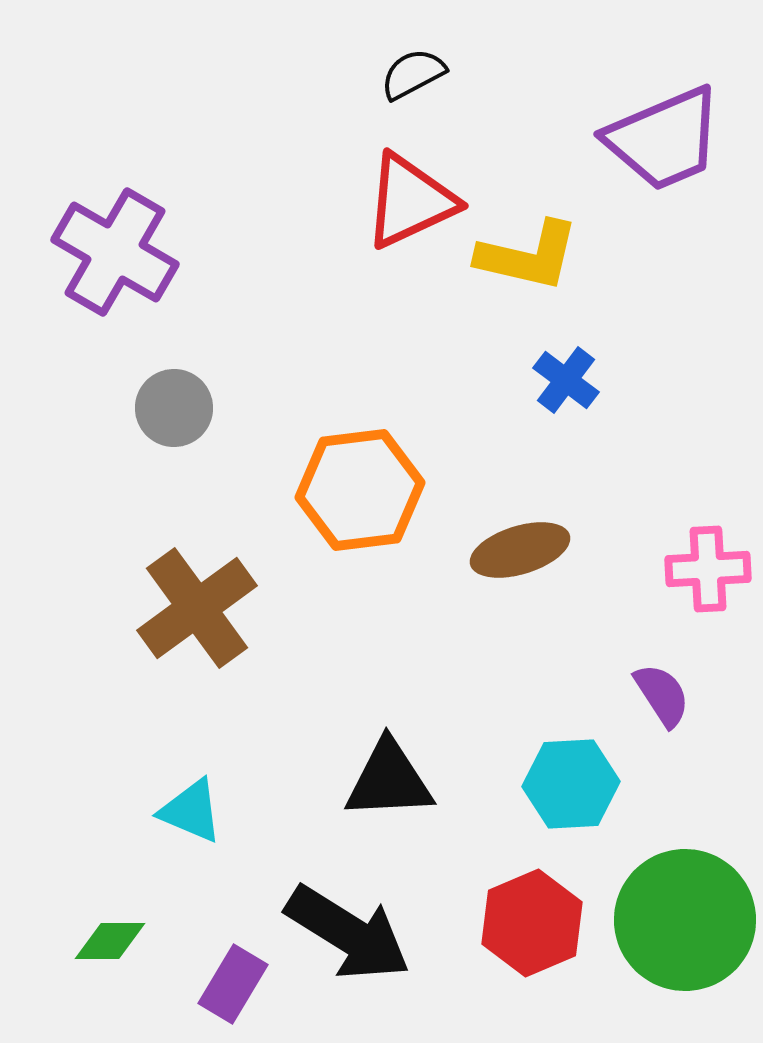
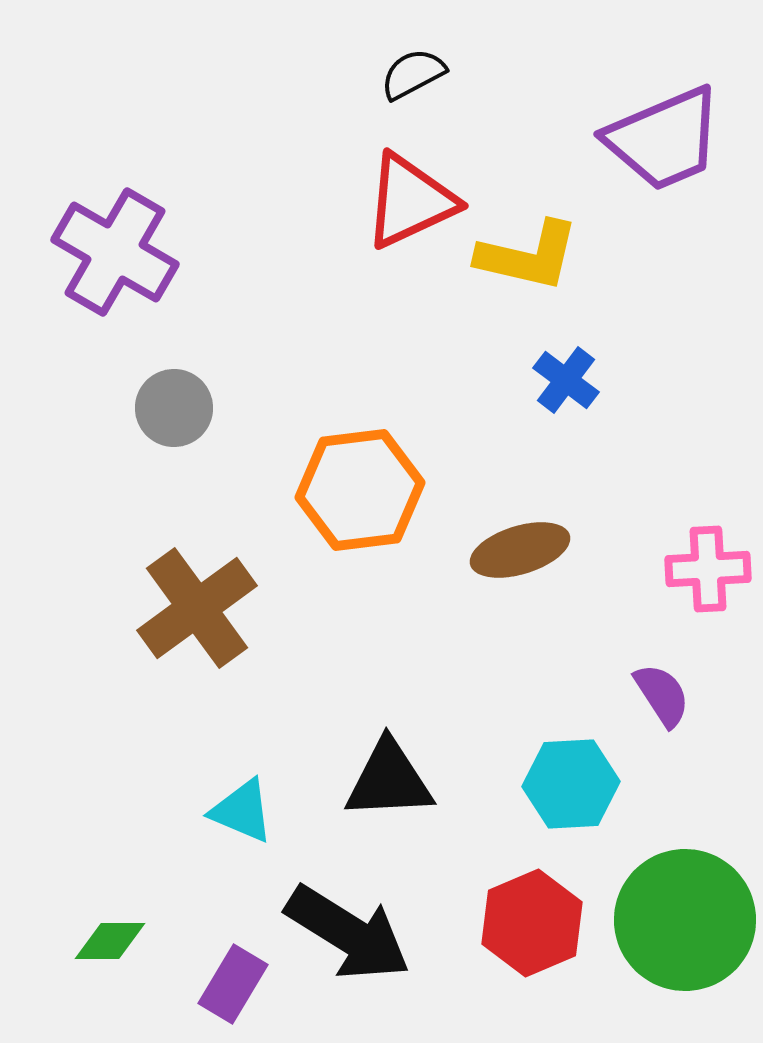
cyan triangle: moved 51 px right
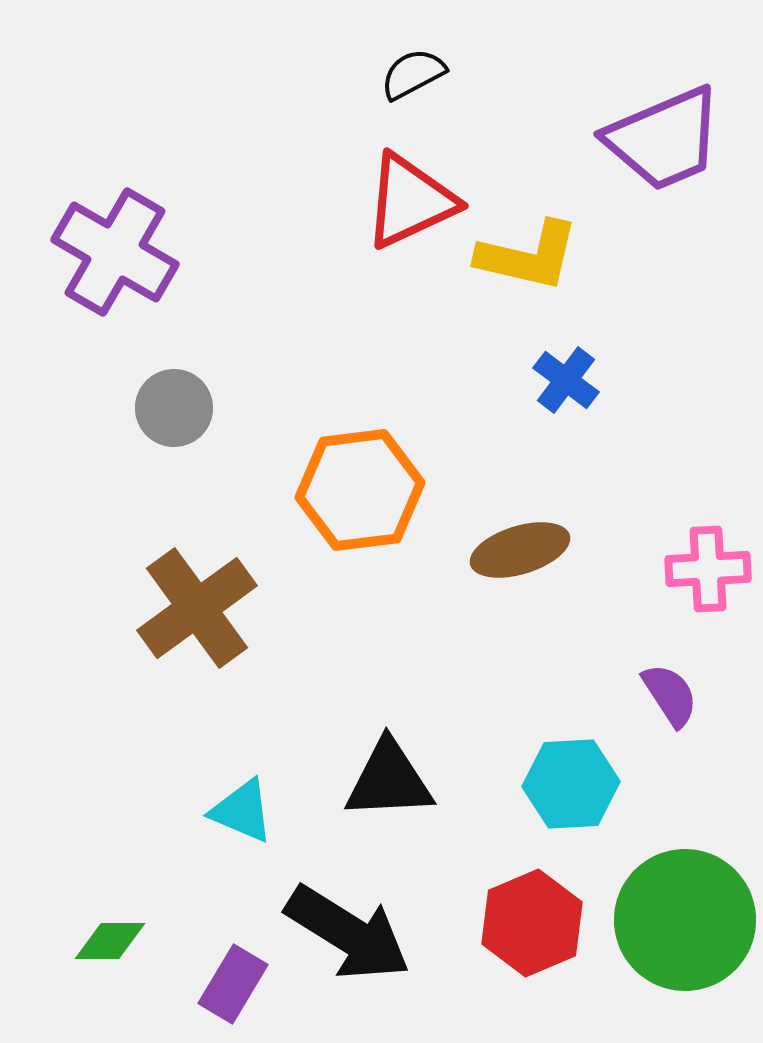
purple semicircle: moved 8 px right
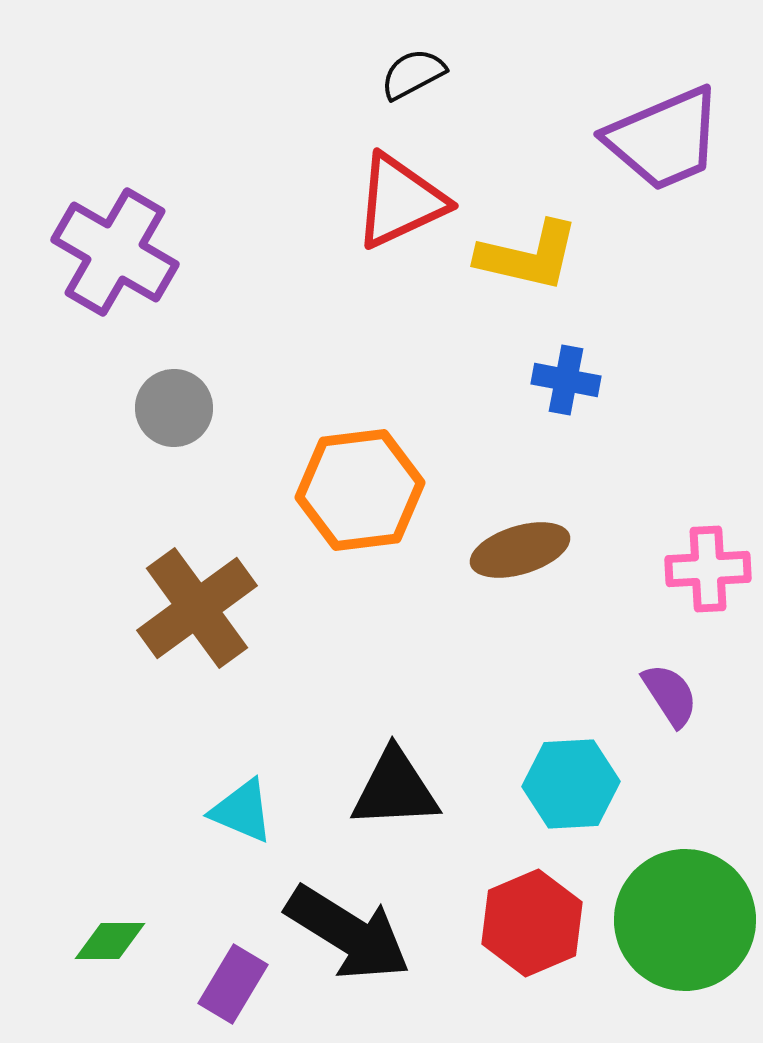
red triangle: moved 10 px left
blue cross: rotated 26 degrees counterclockwise
black triangle: moved 6 px right, 9 px down
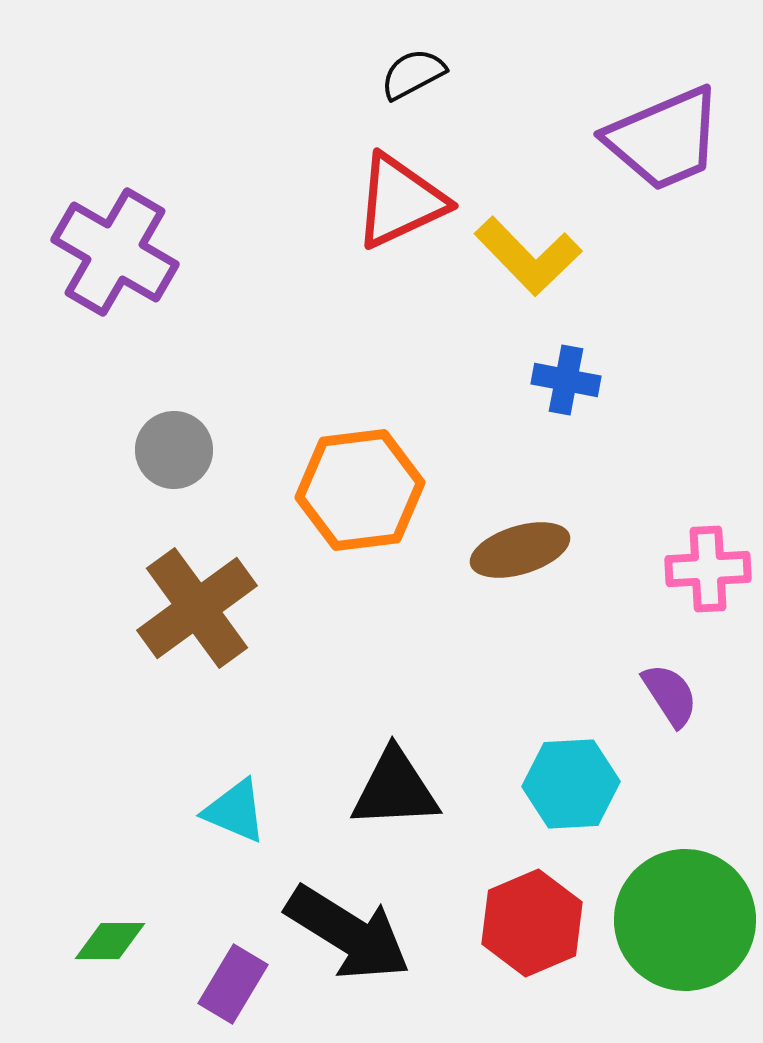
yellow L-shape: rotated 33 degrees clockwise
gray circle: moved 42 px down
cyan triangle: moved 7 px left
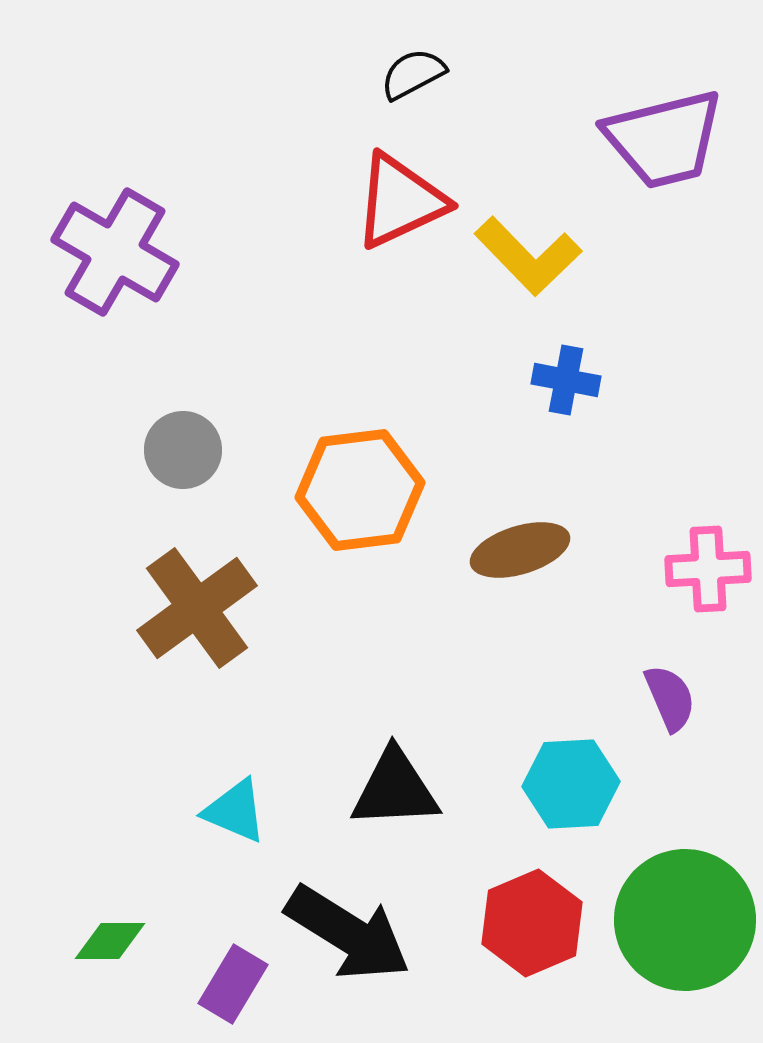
purple trapezoid: rotated 9 degrees clockwise
gray circle: moved 9 px right
purple semicircle: moved 3 px down; rotated 10 degrees clockwise
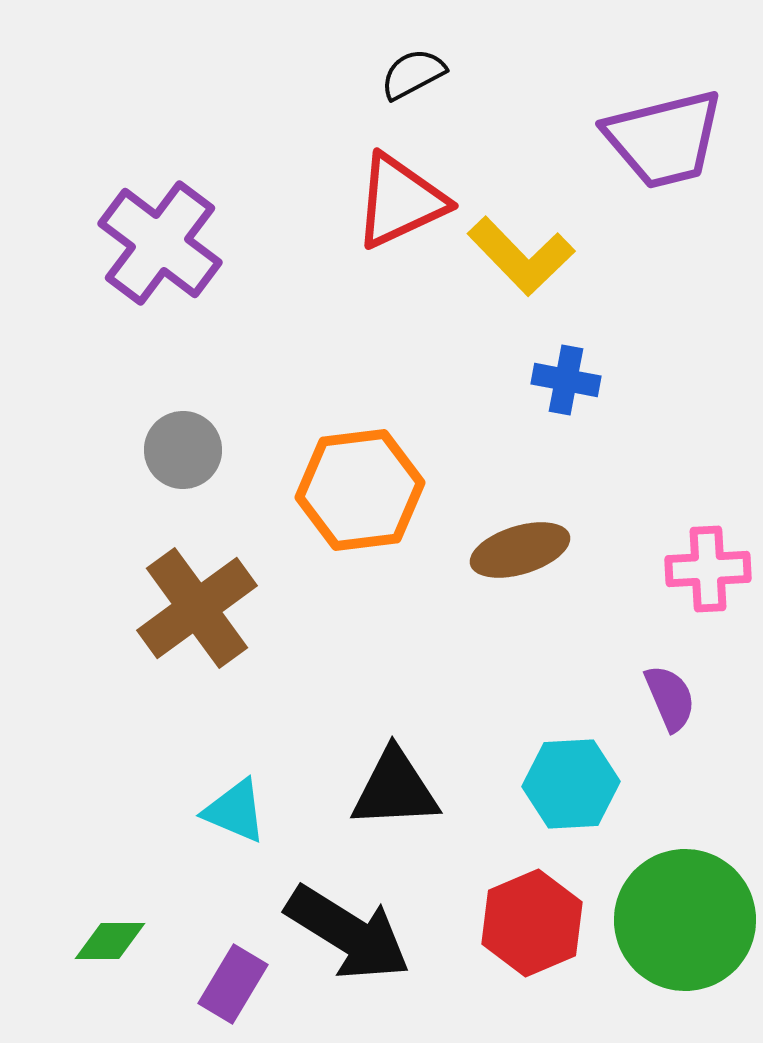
purple cross: moved 45 px right, 9 px up; rotated 7 degrees clockwise
yellow L-shape: moved 7 px left
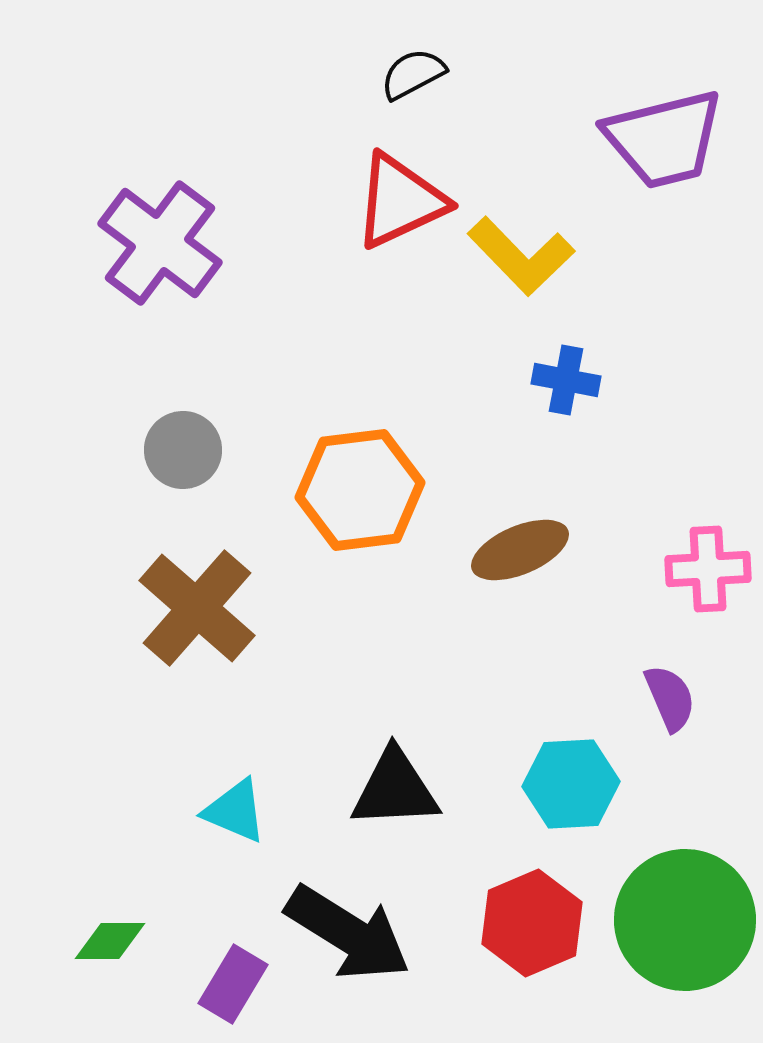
brown ellipse: rotated 6 degrees counterclockwise
brown cross: rotated 13 degrees counterclockwise
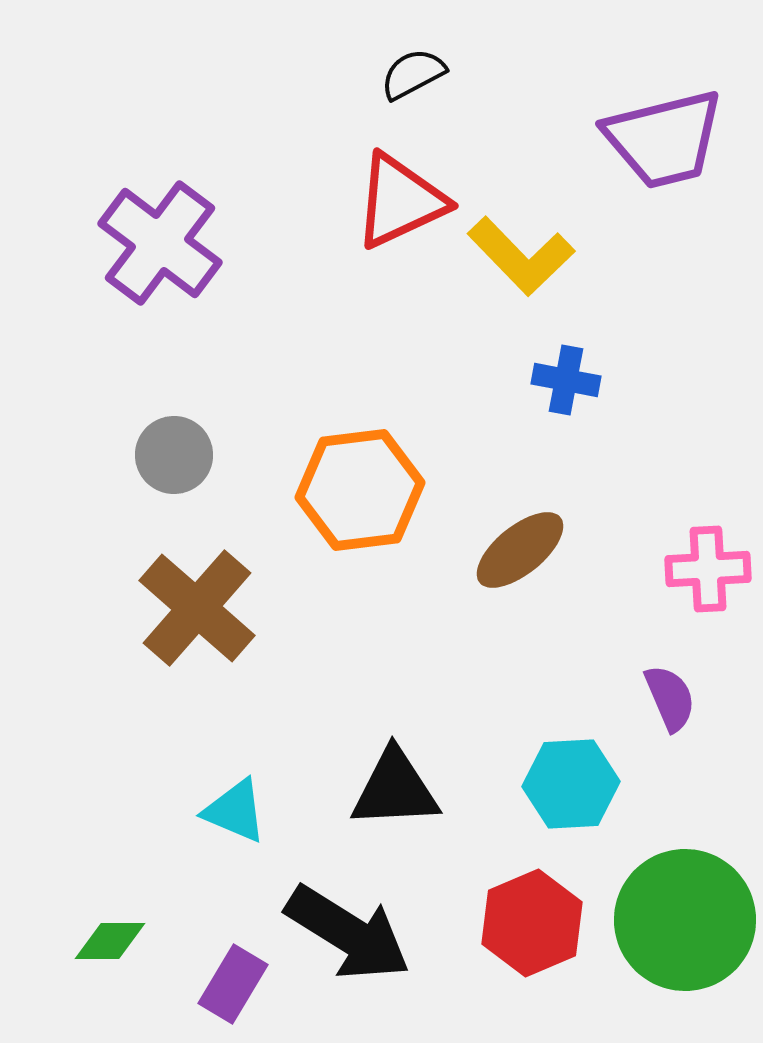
gray circle: moved 9 px left, 5 px down
brown ellipse: rotated 16 degrees counterclockwise
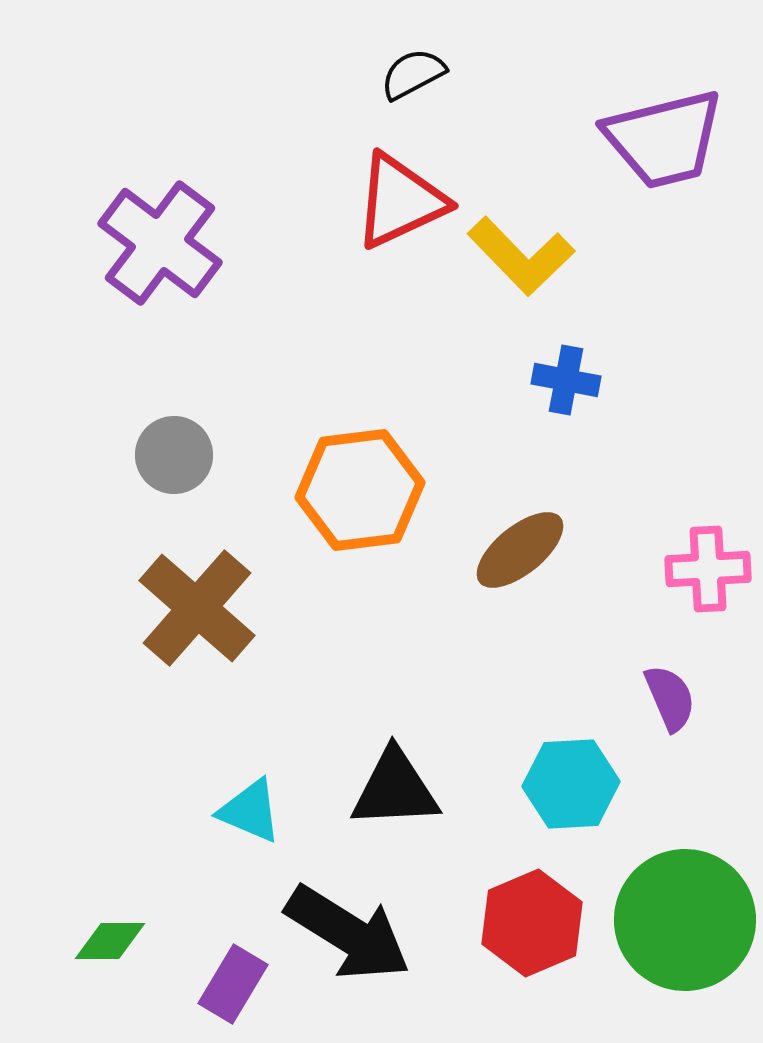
cyan triangle: moved 15 px right
